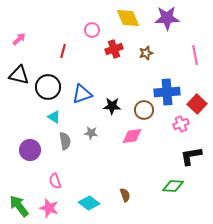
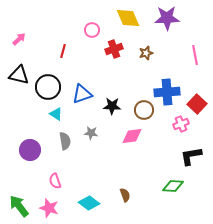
cyan triangle: moved 2 px right, 3 px up
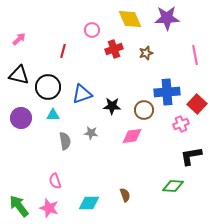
yellow diamond: moved 2 px right, 1 px down
cyan triangle: moved 3 px left, 1 px down; rotated 32 degrees counterclockwise
purple circle: moved 9 px left, 32 px up
cyan diamond: rotated 35 degrees counterclockwise
